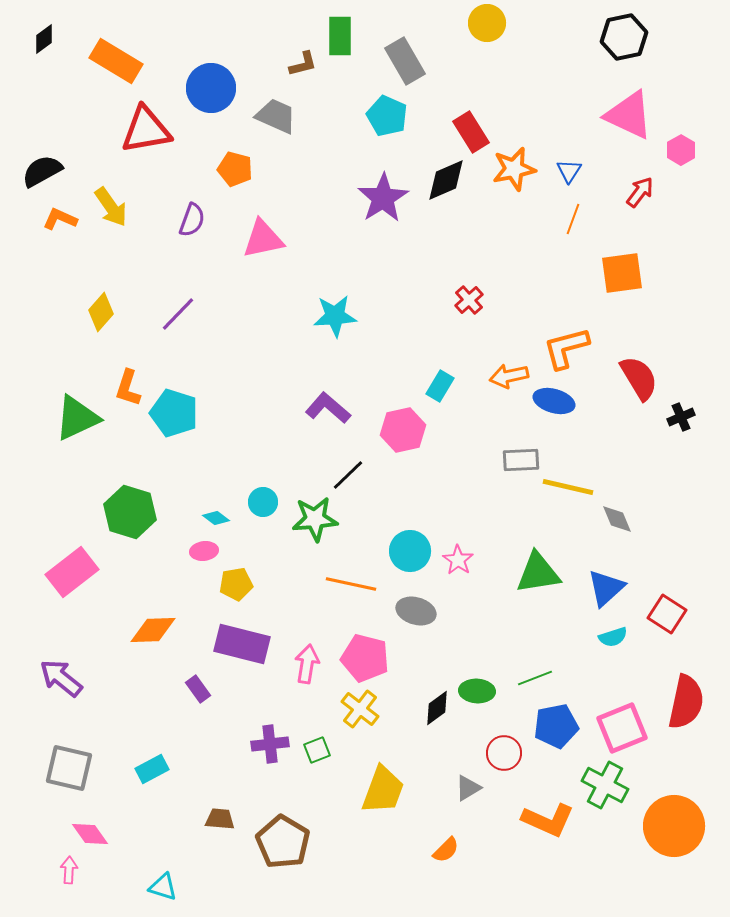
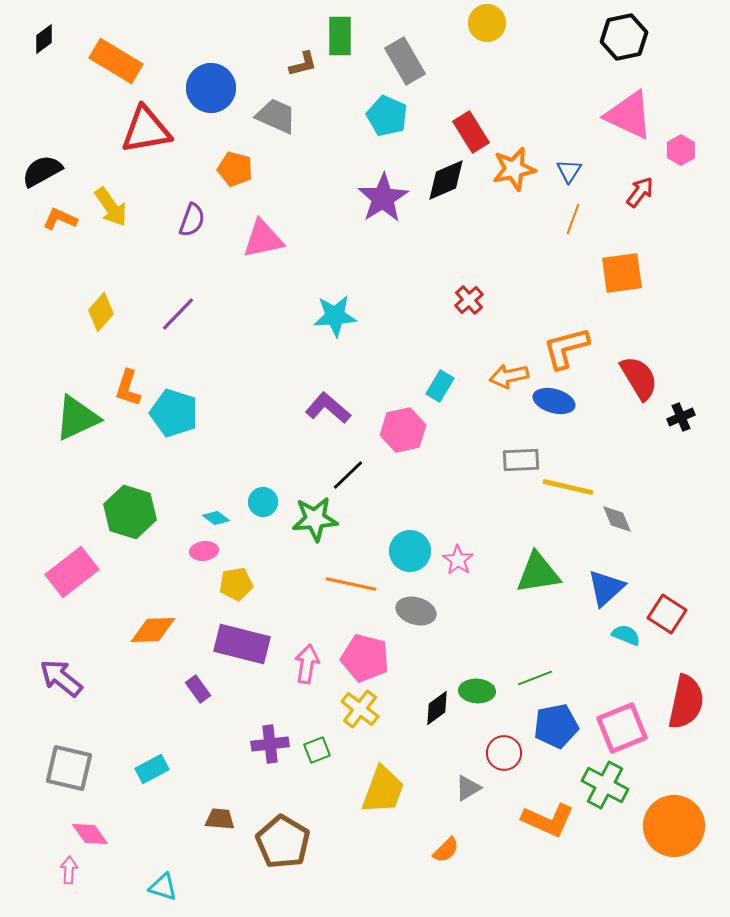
cyan semicircle at (613, 637): moved 13 px right, 2 px up; rotated 140 degrees counterclockwise
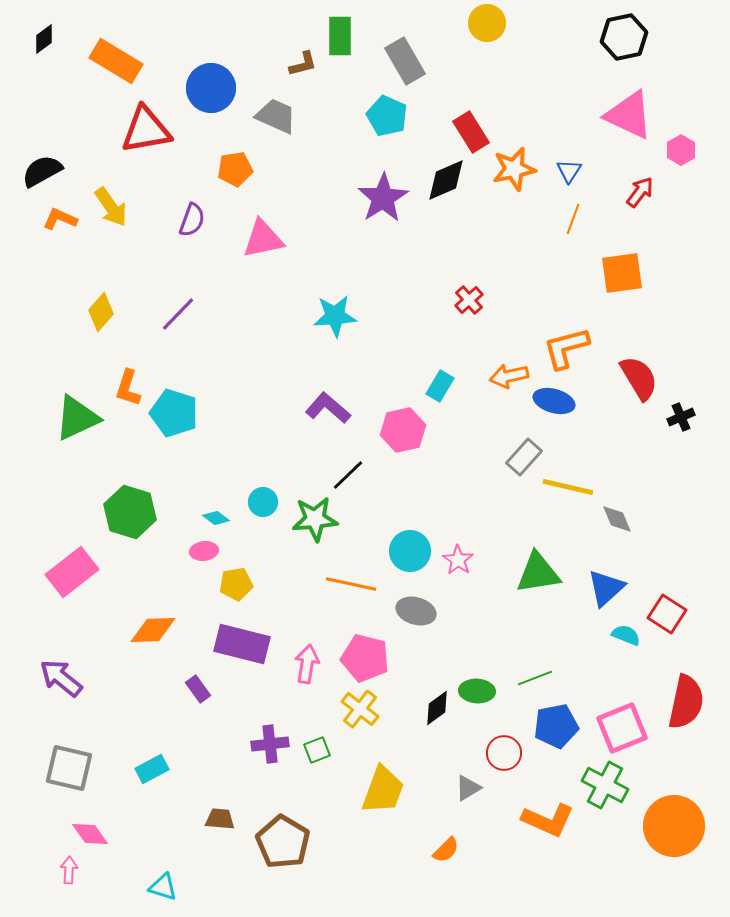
orange pentagon at (235, 169): rotated 24 degrees counterclockwise
gray rectangle at (521, 460): moved 3 px right, 3 px up; rotated 45 degrees counterclockwise
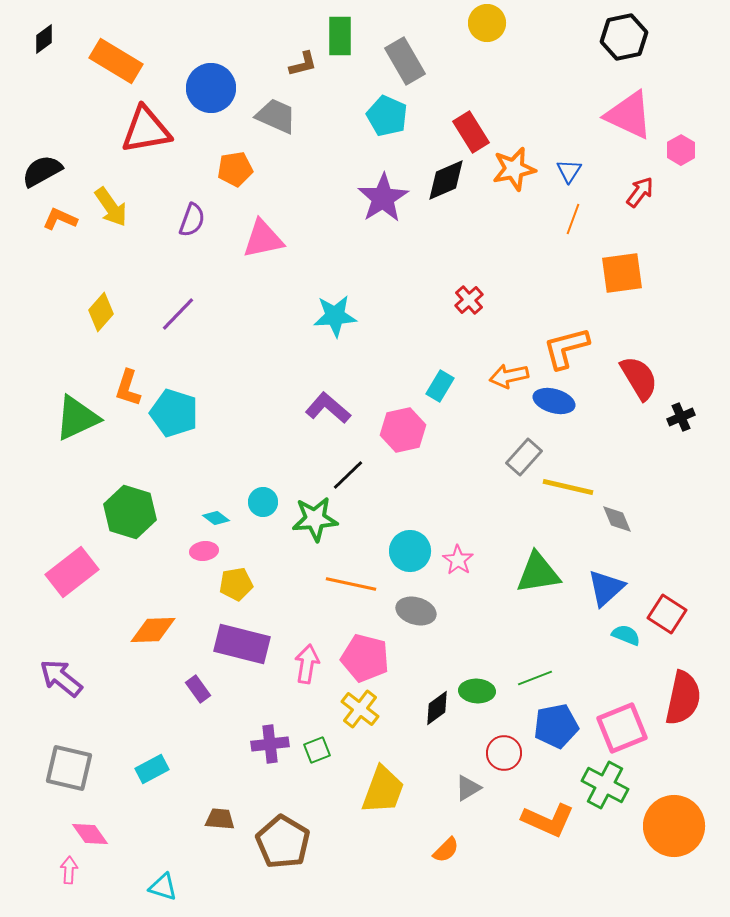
red semicircle at (686, 702): moved 3 px left, 4 px up
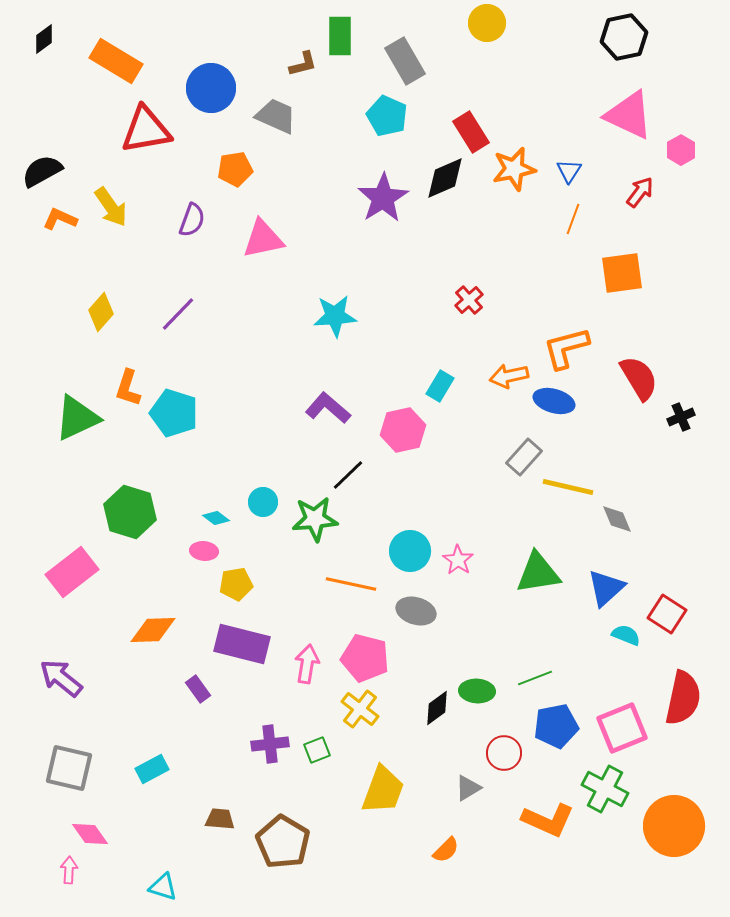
black diamond at (446, 180): moved 1 px left, 2 px up
pink ellipse at (204, 551): rotated 12 degrees clockwise
green cross at (605, 785): moved 4 px down
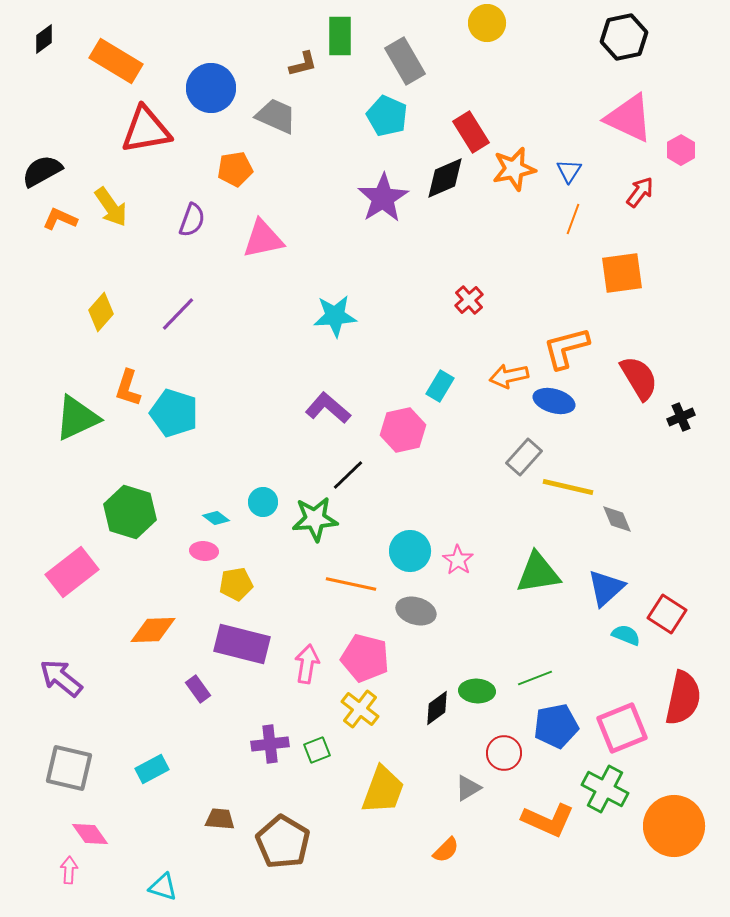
pink triangle at (629, 115): moved 3 px down
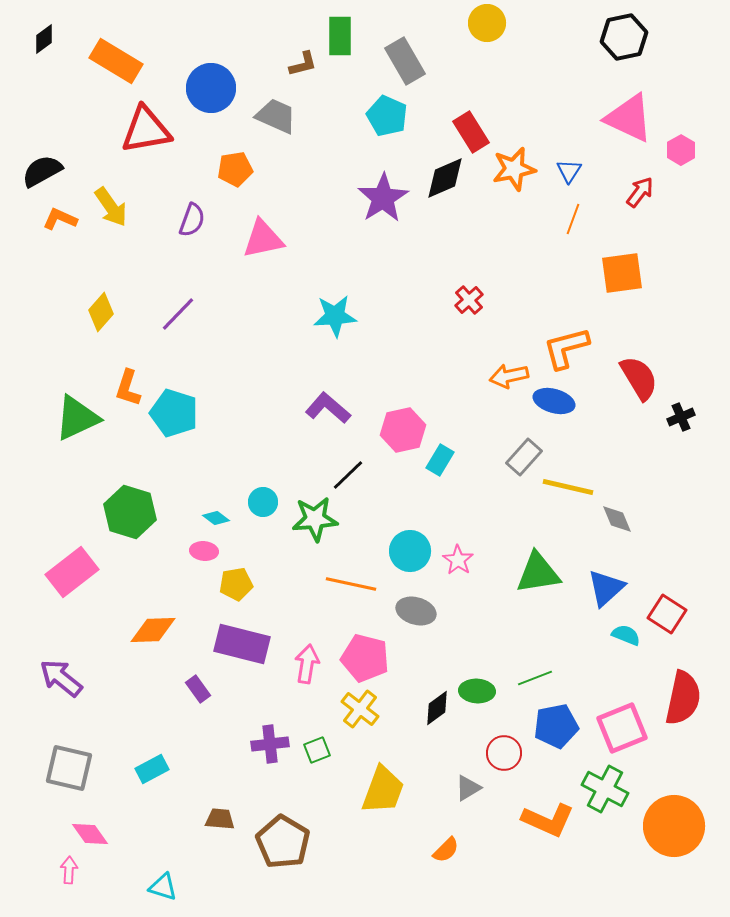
cyan rectangle at (440, 386): moved 74 px down
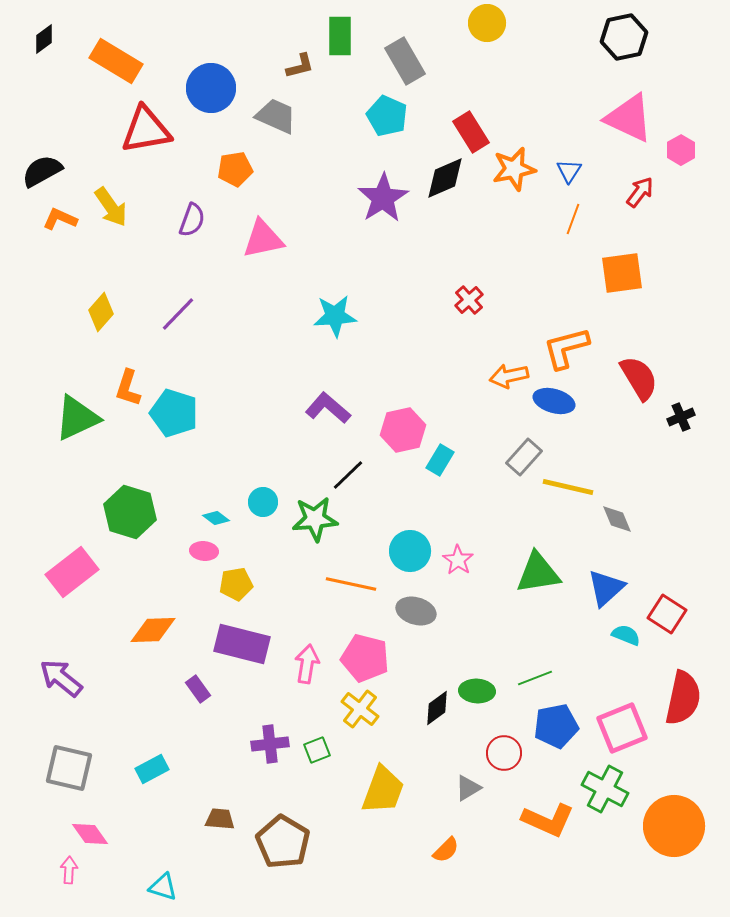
brown L-shape at (303, 64): moved 3 px left, 2 px down
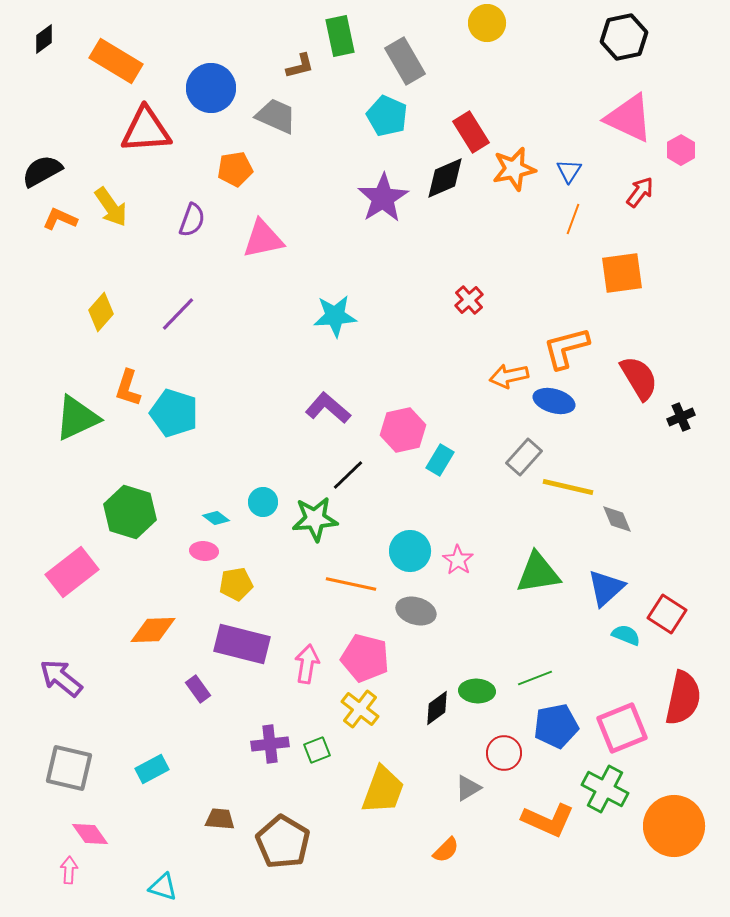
green rectangle at (340, 36): rotated 12 degrees counterclockwise
red triangle at (146, 130): rotated 6 degrees clockwise
